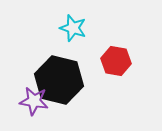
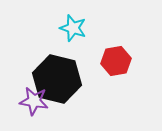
red hexagon: rotated 20 degrees counterclockwise
black hexagon: moved 2 px left, 1 px up
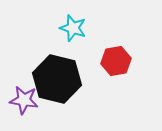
purple star: moved 10 px left, 1 px up
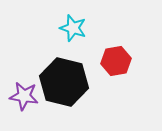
black hexagon: moved 7 px right, 3 px down
purple star: moved 4 px up
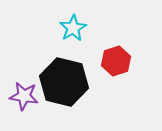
cyan star: rotated 24 degrees clockwise
red hexagon: rotated 8 degrees counterclockwise
